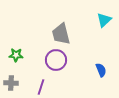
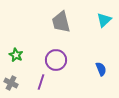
gray trapezoid: moved 12 px up
green star: rotated 24 degrees clockwise
blue semicircle: moved 1 px up
gray cross: rotated 24 degrees clockwise
purple line: moved 5 px up
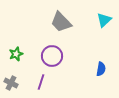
gray trapezoid: rotated 30 degrees counterclockwise
green star: moved 1 px up; rotated 24 degrees clockwise
purple circle: moved 4 px left, 4 px up
blue semicircle: rotated 32 degrees clockwise
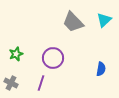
gray trapezoid: moved 12 px right
purple circle: moved 1 px right, 2 px down
purple line: moved 1 px down
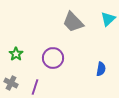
cyan triangle: moved 4 px right, 1 px up
green star: rotated 16 degrees counterclockwise
purple line: moved 6 px left, 4 px down
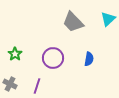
green star: moved 1 px left
blue semicircle: moved 12 px left, 10 px up
gray cross: moved 1 px left, 1 px down
purple line: moved 2 px right, 1 px up
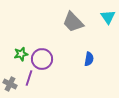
cyan triangle: moved 2 px up; rotated 21 degrees counterclockwise
green star: moved 6 px right; rotated 24 degrees clockwise
purple circle: moved 11 px left, 1 px down
purple line: moved 8 px left, 8 px up
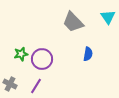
blue semicircle: moved 1 px left, 5 px up
purple line: moved 7 px right, 8 px down; rotated 14 degrees clockwise
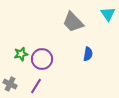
cyan triangle: moved 3 px up
